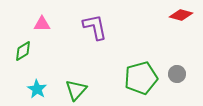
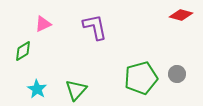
pink triangle: moved 1 px right; rotated 24 degrees counterclockwise
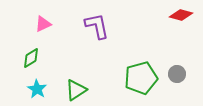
purple L-shape: moved 2 px right, 1 px up
green diamond: moved 8 px right, 7 px down
green triangle: rotated 15 degrees clockwise
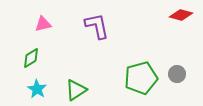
pink triangle: rotated 12 degrees clockwise
